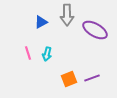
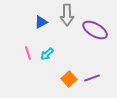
cyan arrow: rotated 32 degrees clockwise
orange square: rotated 21 degrees counterclockwise
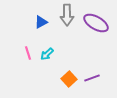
purple ellipse: moved 1 px right, 7 px up
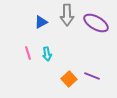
cyan arrow: rotated 56 degrees counterclockwise
purple line: moved 2 px up; rotated 42 degrees clockwise
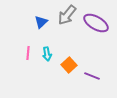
gray arrow: rotated 40 degrees clockwise
blue triangle: rotated 16 degrees counterclockwise
pink line: rotated 24 degrees clockwise
orange square: moved 14 px up
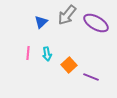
purple line: moved 1 px left, 1 px down
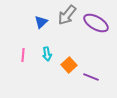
pink line: moved 5 px left, 2 px down
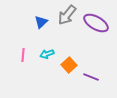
cyan arrow: rotated 80 degrees clockwise
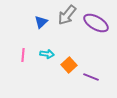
cyan arrow: rotated 152 degrees counterclockwise
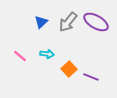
gray arrow: moved 1 px right, 7 px down
purple ellipse: moved 1 px up
pink line: moved 3 px left, 1 px down; rotated 56 degrees counterclockwise
orange square: moved 4 px down
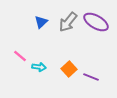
cyan arrow: moved 8 px left, 13 px down
